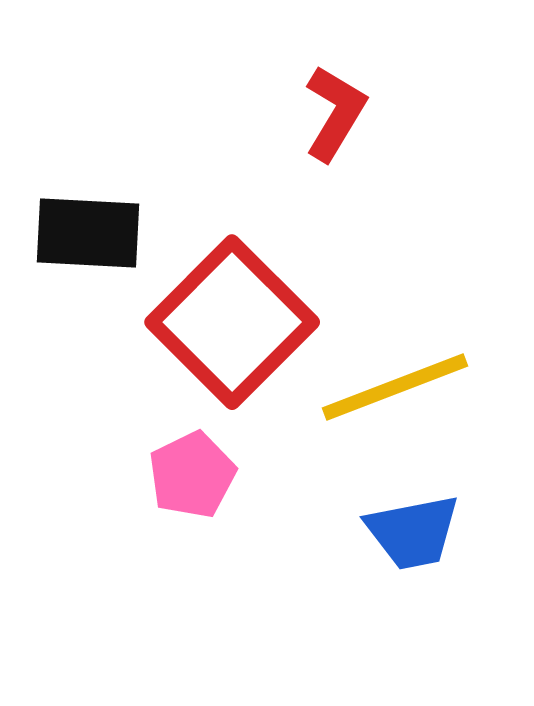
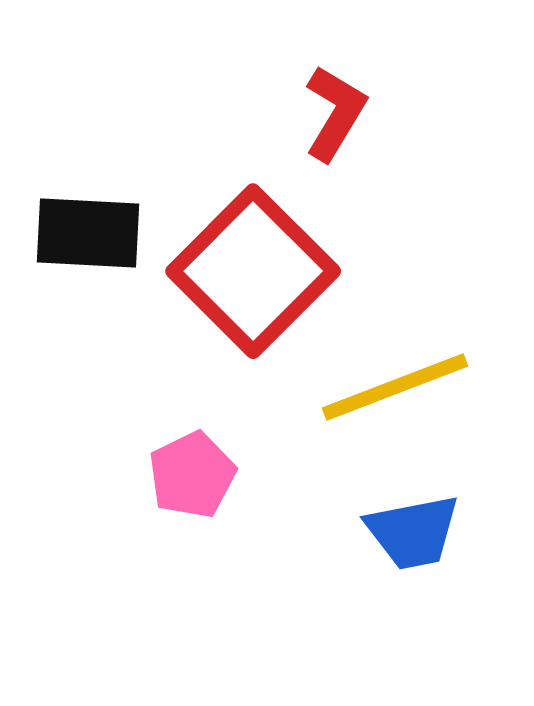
red square: moved 21 px right, 51 px up
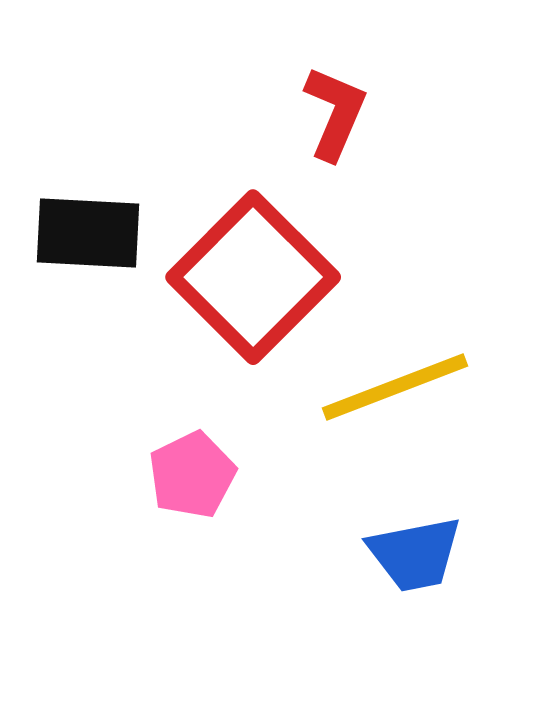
red L-shape: rotated 8 degrees counterclockwise
red square: moved 6 px down
blue trapezoid: moved 2 px right, 22 px down
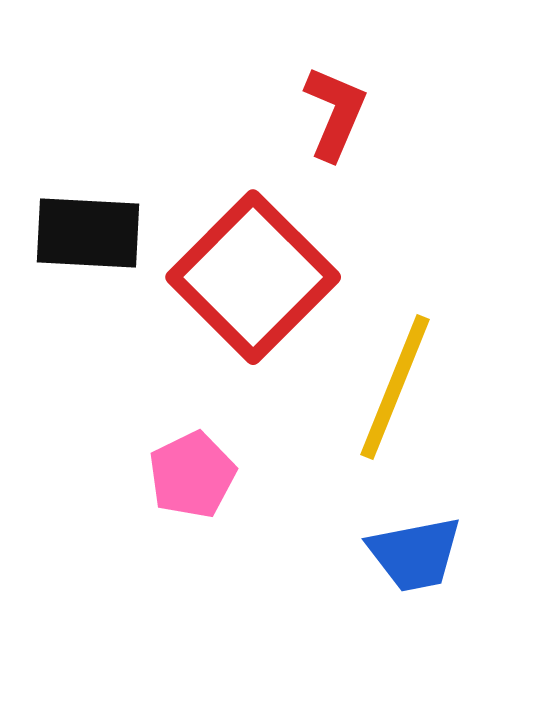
yellow line: rotated 47 degrees counterclockwise
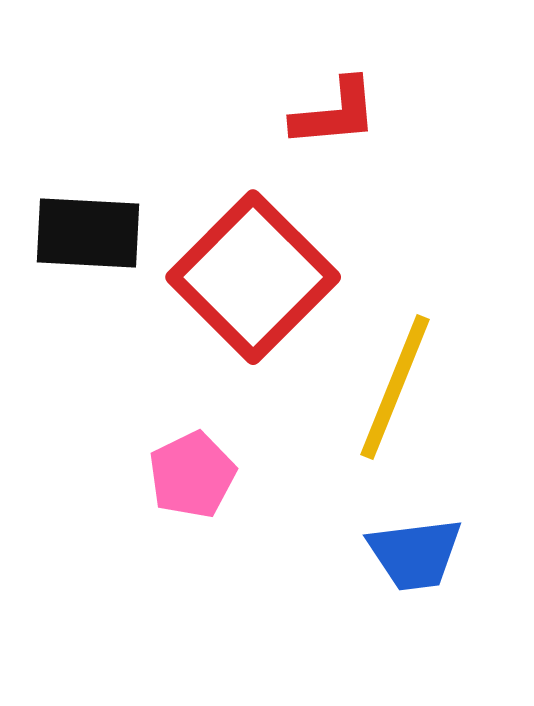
red L-shape: rotated 62 degrees clockwise
blue trapezoid: rotated 4 degrees clockwise
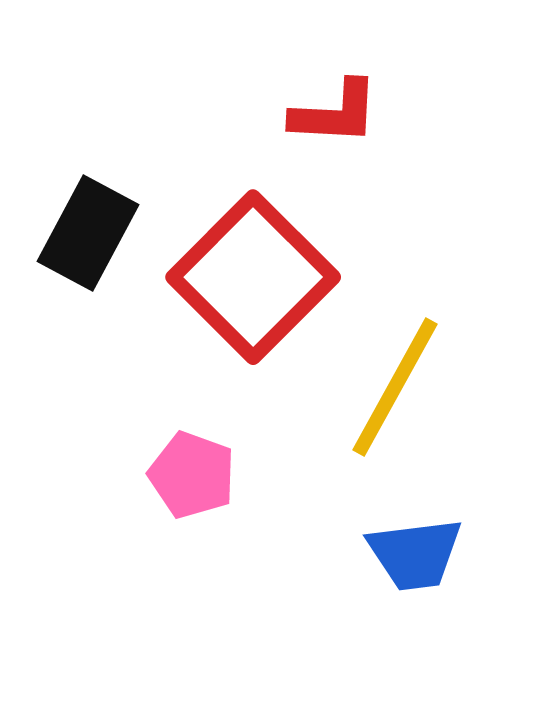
red L-shape: rotated 8 degrees clockwise
black rectangle: rotated 65 degrees counterclockwise
yellow line: rotated 7 degrees clockwise
pink pentagon: rotated 26 degrees counterclockwise
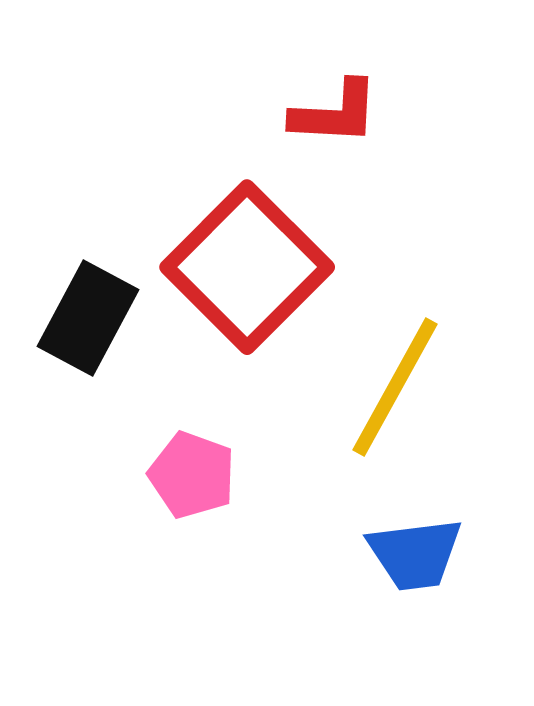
black rectangle: moved 85 px down
red square: moved 6 px left, 10 px up
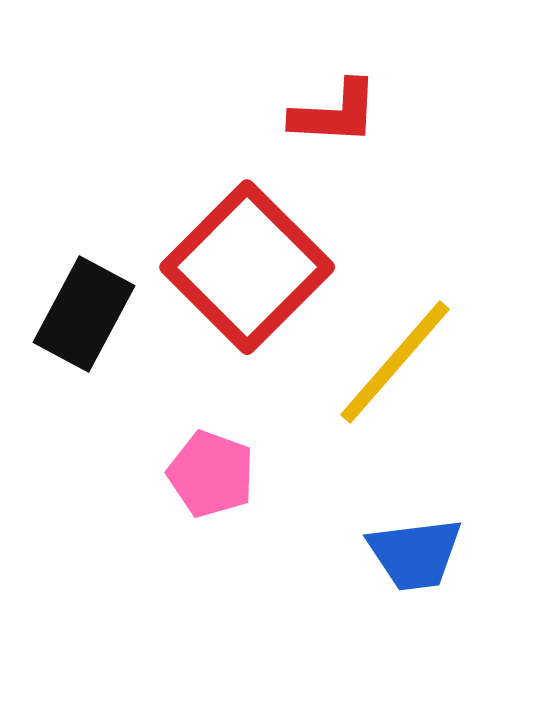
black rectangle: moved 4 px left, 4 px up
yellow line: moved 25 px up; rotated 12 degrees clockwise
pink pentagon: moved 19 px right, 1 px up
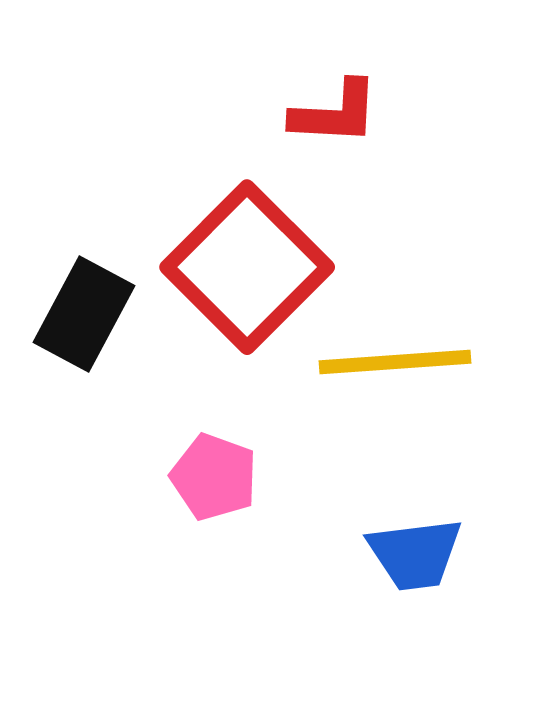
yellow line: rotated 45 degrees clockwise
pink pentagon: moved 3 px right, 3 px down
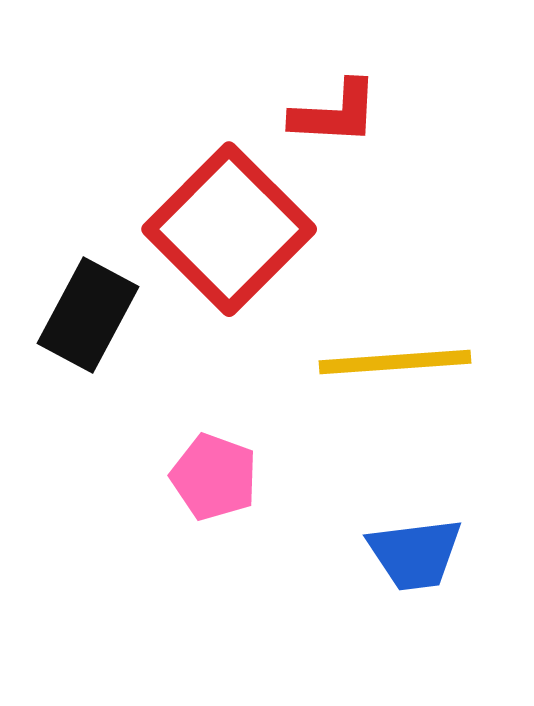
red square: moved 18 px left, 38 px up
black rectangle: moved 4 px right, 1 px down
